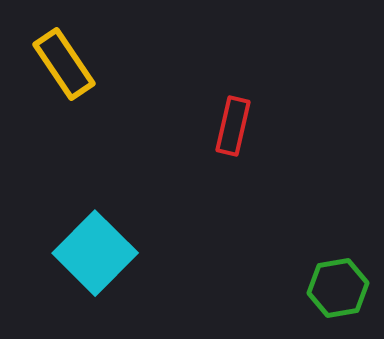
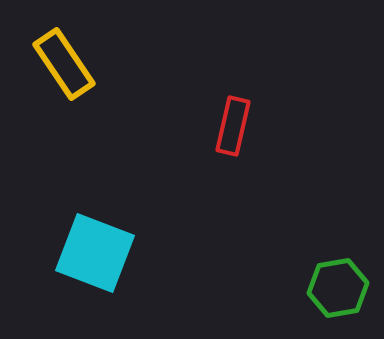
cyan square: rotated 24 degrees counterclockwise
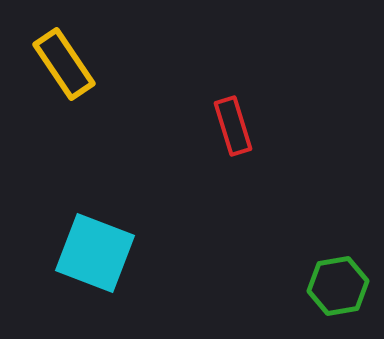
red rectangle: rotated 30 degrees counterclockwise
green hexagon: moved 2 px up
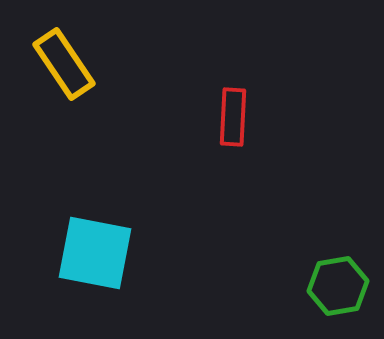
red rectangle: moved 9 px up; rotated 20 degrees clockwise
cyan square: rotated 10 degrees counterclockwise
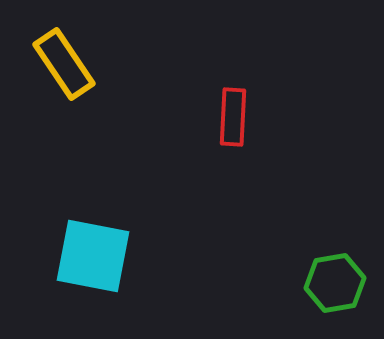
cyan square: moved 2 px left, 3 px down
green hexagon: moved 3 px left, 3 px up
